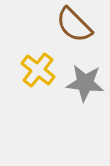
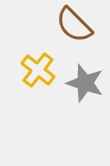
gray star: rotated 12 degrees clockwise
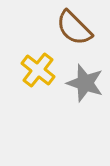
brown semicircle: moved 3 px down
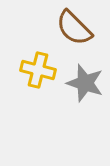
yellow cross: rotated 24 degrees counterclockwise
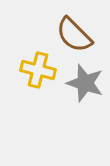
brown semicircle: moved 7 px down
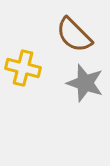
yellow cross: moved 15 px left, 2 px up
